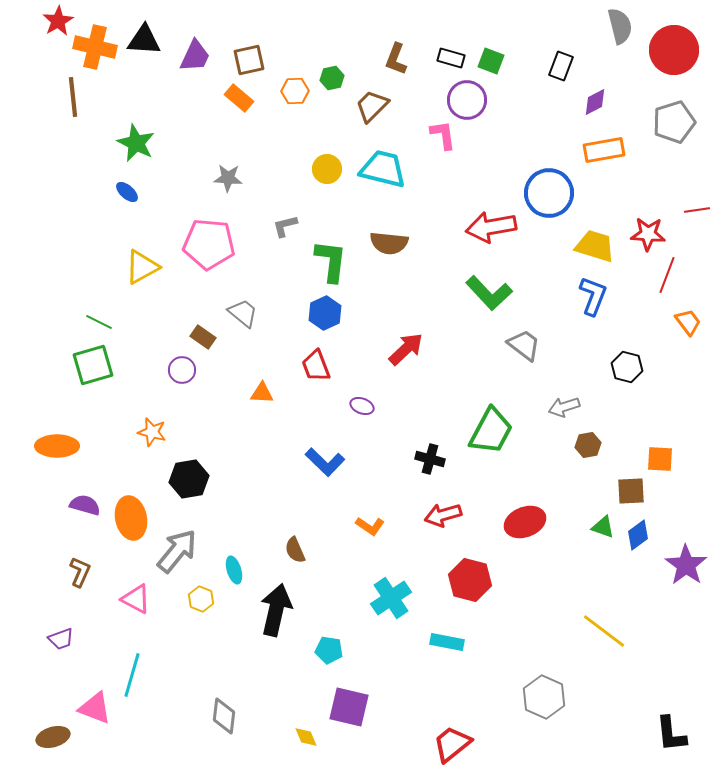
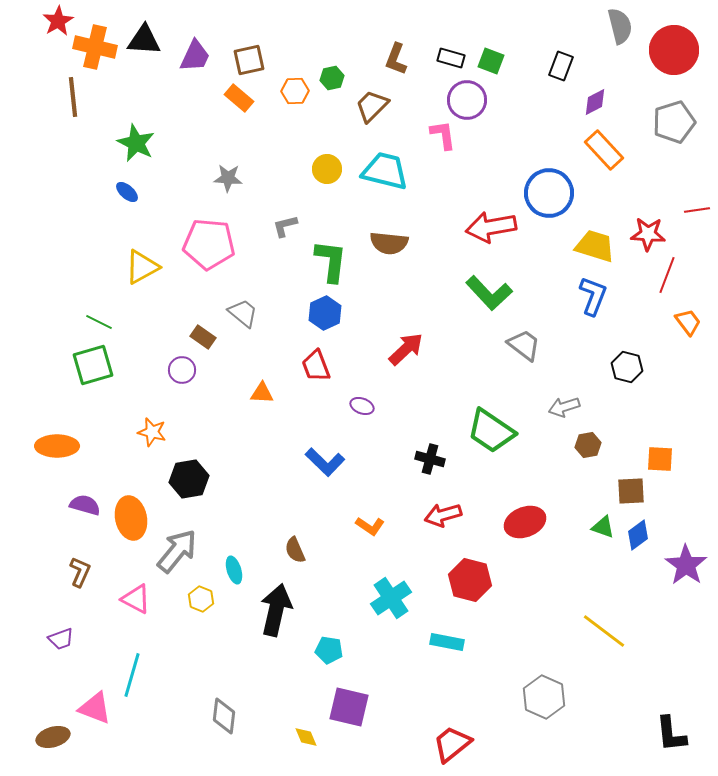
orange rectangle at (604, 150): rotated 57 degrees clockwise
cyan trapezoid at (383, 169): moved 2 px right, 2 px down
green trapezoid at (491, 431): rotated 96 degrees clockwise
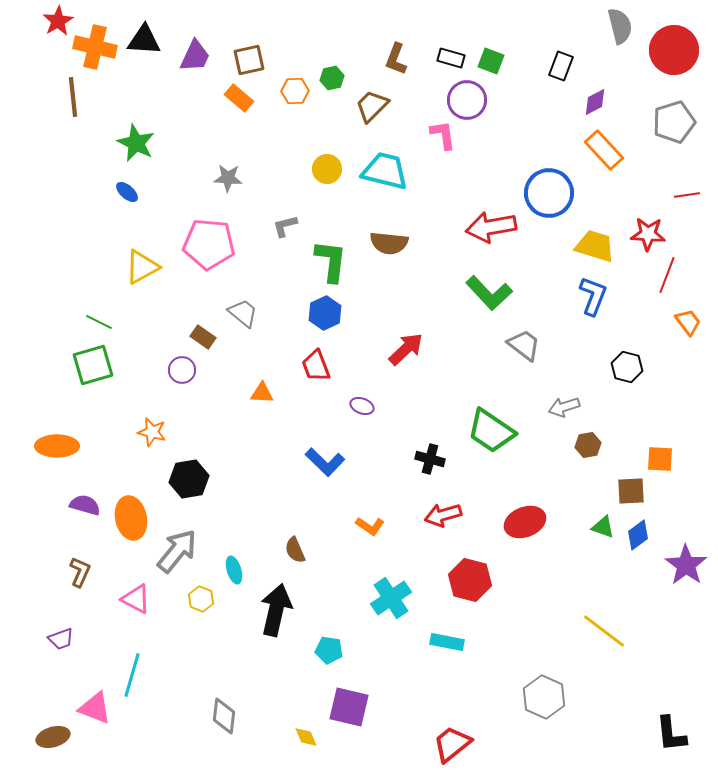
red line at (697, 210): moved 10 px left, 15 px up
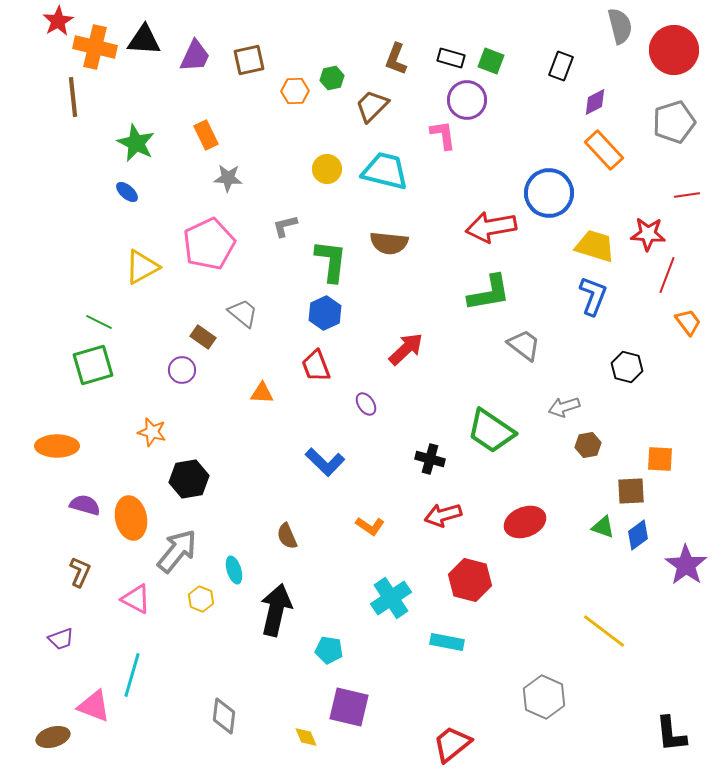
orange rectangle at (239, 98): moved 33 px left, 37 px down; rotated 24 degrees clockwise
pink pentagon at (209, 244): rotated 30 degrees counterclockwise
green L-shape at (489, 293): rotated 57 degrees counterclockwise
purple ellipse at (362, 406): moved 4 px right, 2 px up; rotated 35 degrees clockwise
brown semicircle at (295, 550): moved 8 px left, 14 px up
pink triangle at (95, 708): moved 1 px left, 2 px up
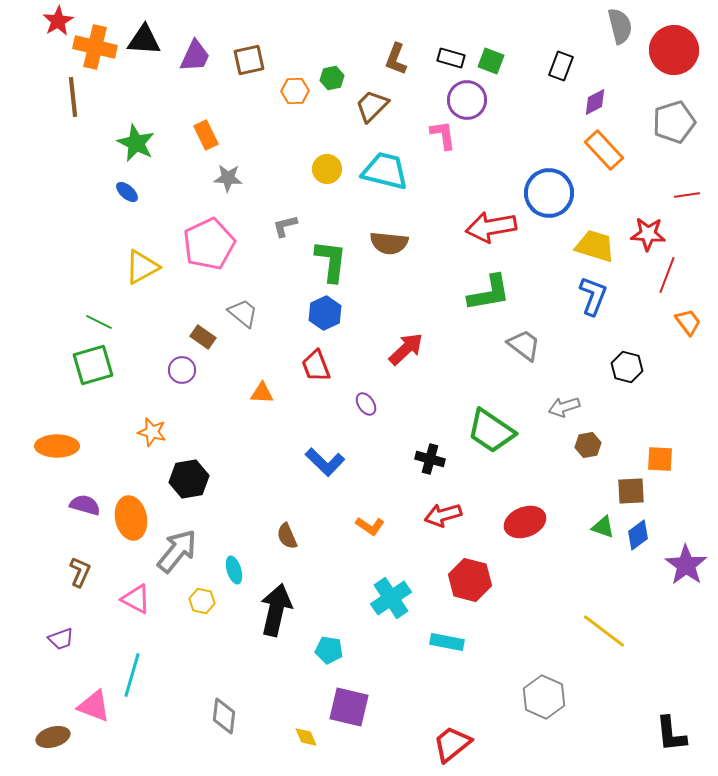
yellow hexagon at (201, 599): moved 1 px right, 2 px down; rotated 10 degrees counterclockwise
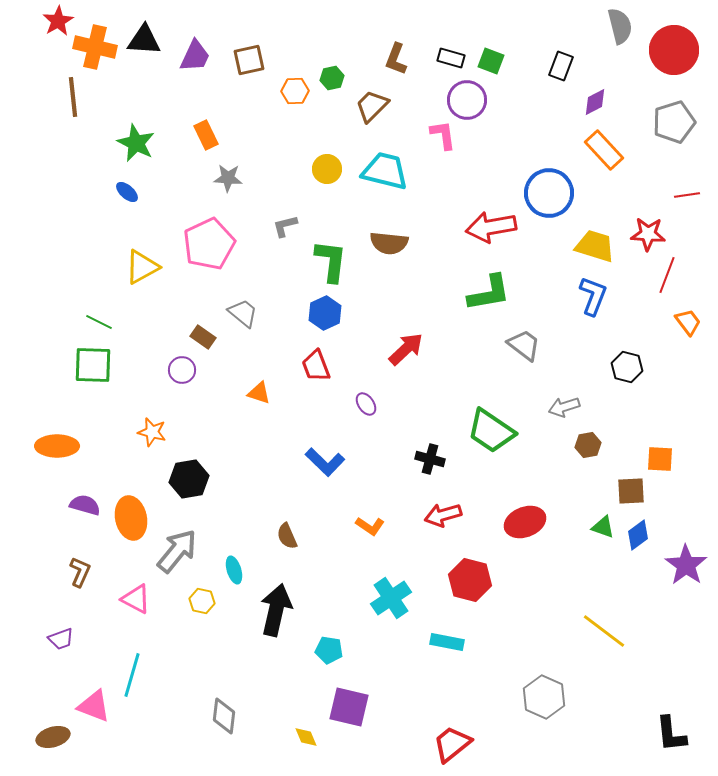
green square at (93, 365): rotated 18 degrees clockwise
orange triangle at (262, 393): moved 3 px left; rotated 15 degrees clockwise
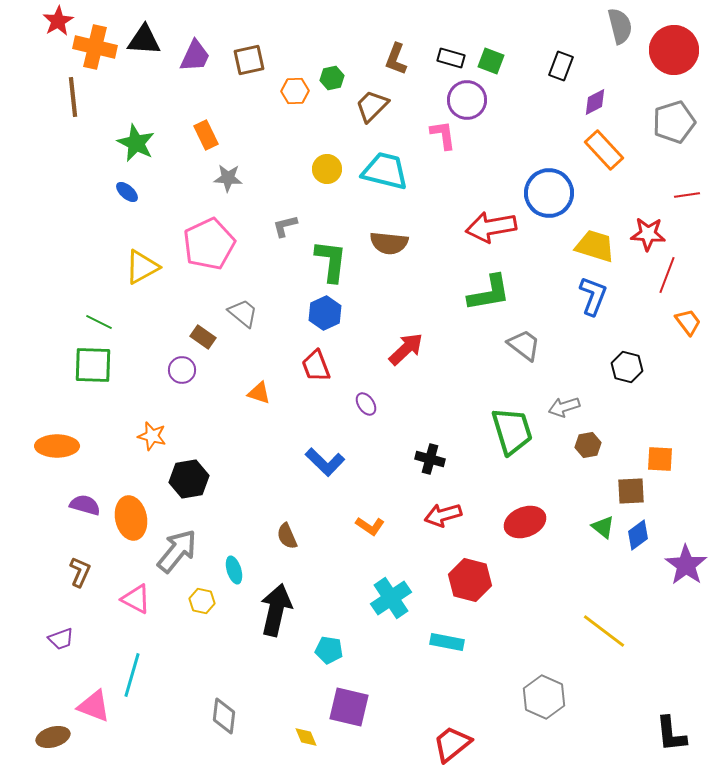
green trapezoid at (491, 431): moved 21 px right; rotated 141 degrees counterclockwise
orange star at (152, 432): moved 4 px down
green triangle at (603, 527): rotated 20 degrees clockwise
